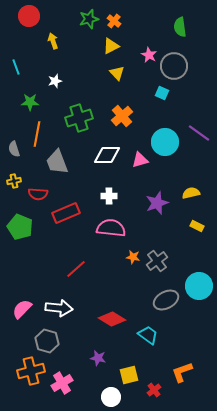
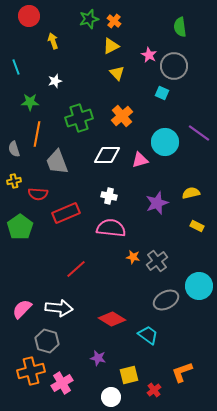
white cross at (109, 196): rotated 14 degrees clockwise
green pentagon at (20, 227): rotated 15 degrees clockwise
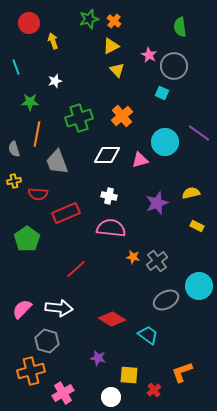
red circle at (29, 16): moved 7 px down
yellow triangle at (117, 73): moved 3 px up
green pentagon at (20, 227): moved 7 px right, 12 px down
yellow square at (129, 375): rotated 18 degrees clockwise
pink cross at (62, 383): moved 1 px right, 10 px down
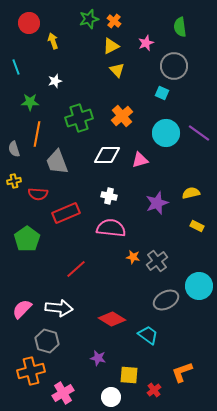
pink star at (149, 55): moved 3 px left, 12 px up; rotated 21 degrees clockwise
cyan circle at (165, 142): moved 1 px right, 9 px up
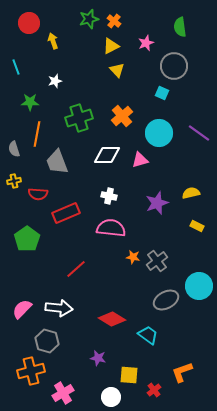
cyan circle at (166, 133): moved 7 px left
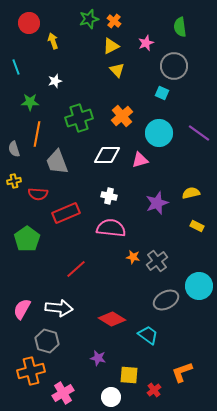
pink semicircle at (22, 309): rotated 15 degrees counterclockwise
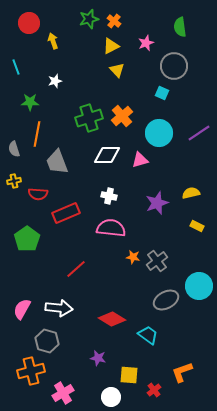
green cross at (79, 118): moved 10 px right
purple line at (199, 133): rotated 70 degrees counterclockwise
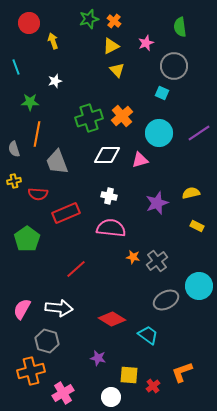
red cross at (154, 390): moved 1 px left, 4 px up
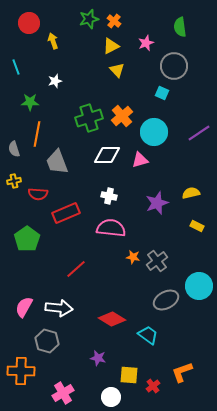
cyan circle at (159, 133): moved 5 px left, 1 px up
pink semicircle at (22, 309): moved 2 px right, 2 px up
orange cross at (31, 371): moved 10 px left; rotated 16 degrees clockwise
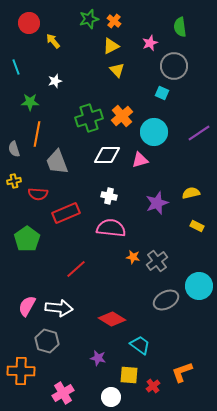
yellow arrow at (53, 41): rotated 21 degrees counterclockwise
pink star at (146, 43): moved 4 px right
pink semicircle at (24, 307): moved 3 px right, 1 px up
cyan trapezoid at (148, 335): moved 8 px left, 10 px down
